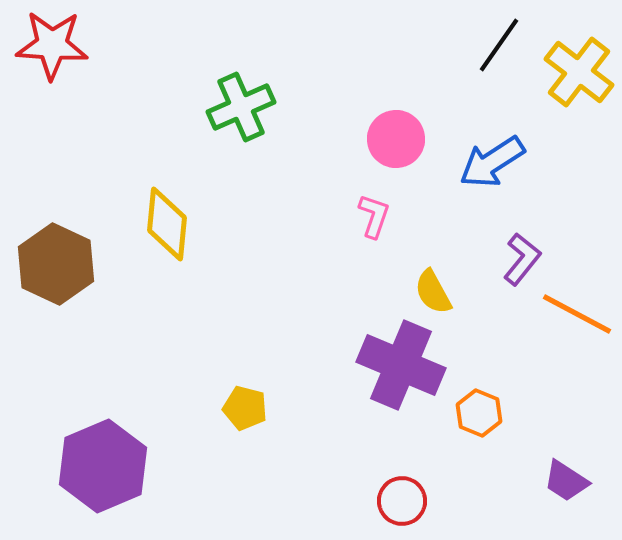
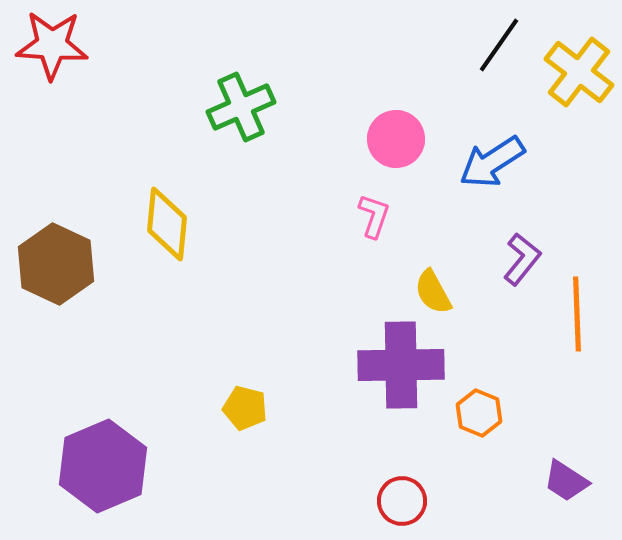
orange line: rotated 60 degrees clockwise
purple cross: rotated 24 degrees counterclockwise
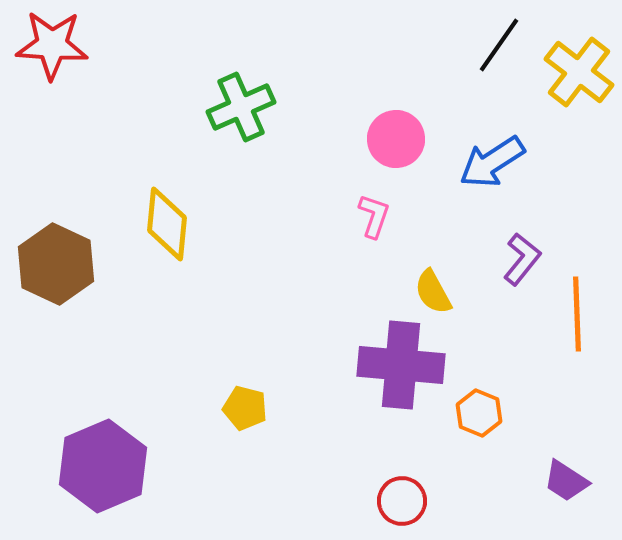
purple cross: rotated 6 degrees clockwise
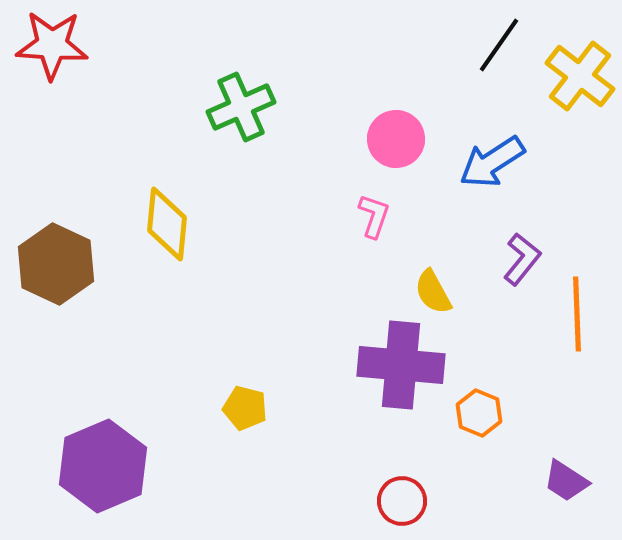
yellow cross: moved 1 px right, 4 px down
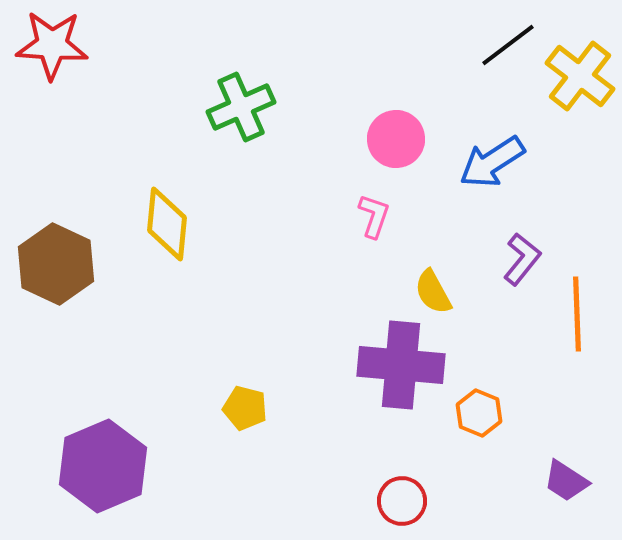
black line: moved 9 px right; rotated 18 degrees clockwise
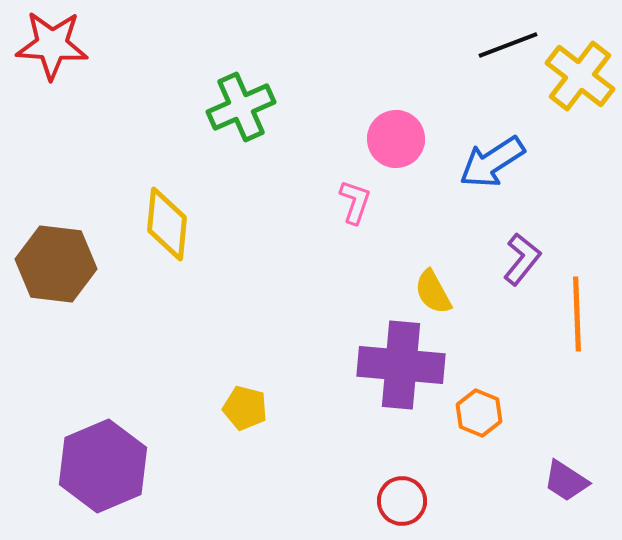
black line: rotated 16 degrees clockwise
pink L-shape: moved 19 px left, 14 px up
brown hexagon: rotated 18 degrees counterclockwise
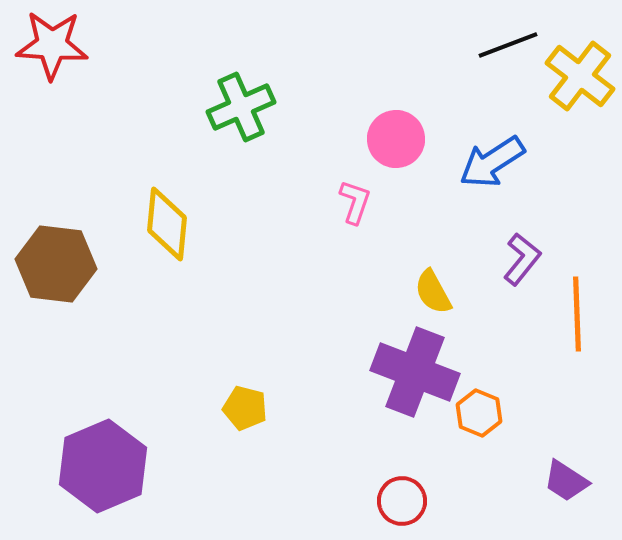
purple cross: moved 14 px right, 7 px down; rotated 16 degrees clockwise
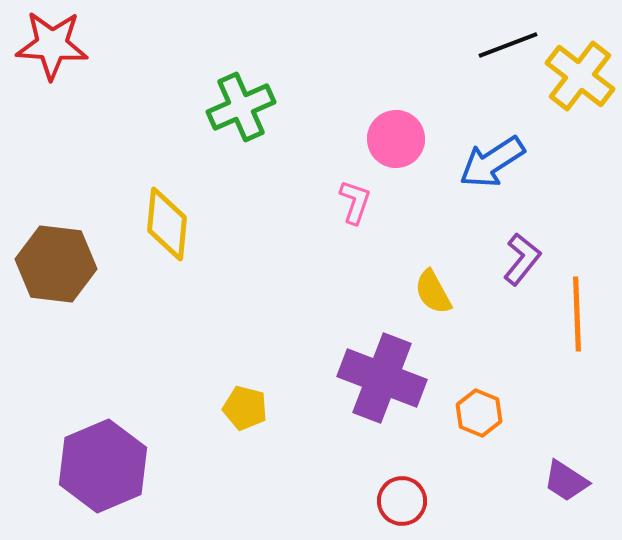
purple cross: moved 33 px left, 6 px down
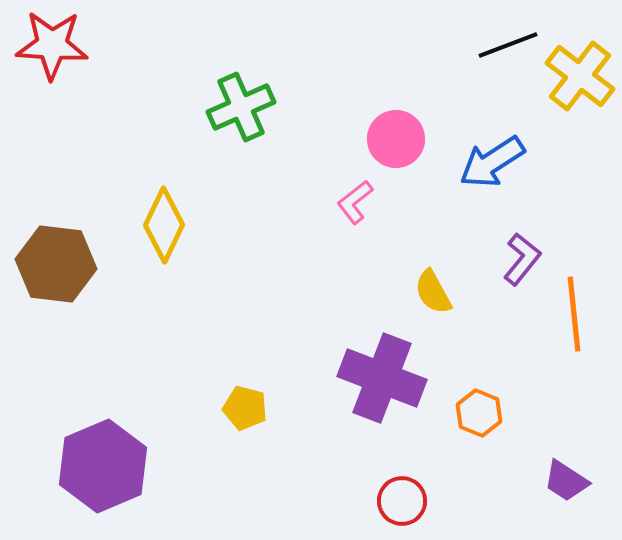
pink L-shape: rotated 147 degrees counterclockwise
yellow diamond: moved 3 px left, 1 px down; rotated 20 degrees clockwise
orange line: moved 3 px left; rotated 4 degrees counterclockwise
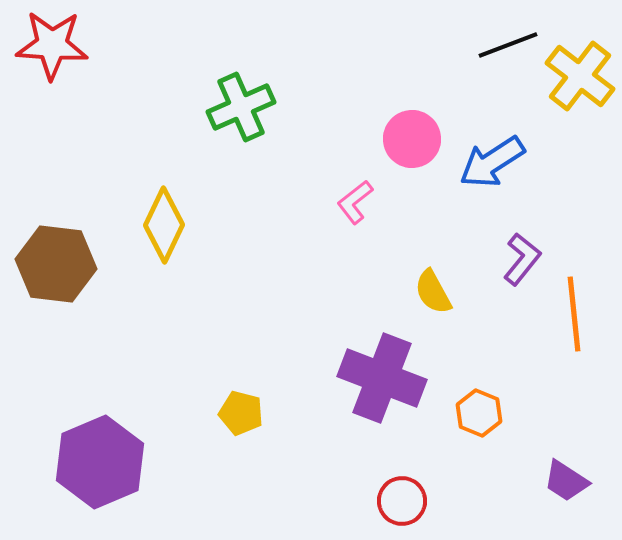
pink circle: moved 16 px right
yellow pentagon: moved 4 px left, 5 px down
purple hexagon: moved 3 px left, 4 px up
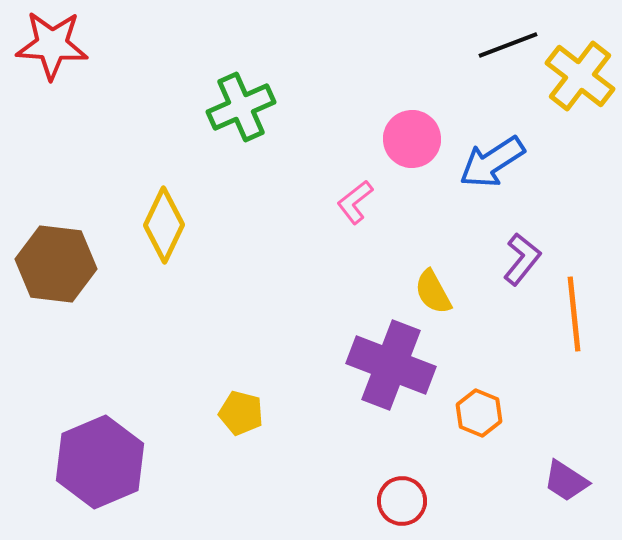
purple cross: moved 9 px right, 13 px up
